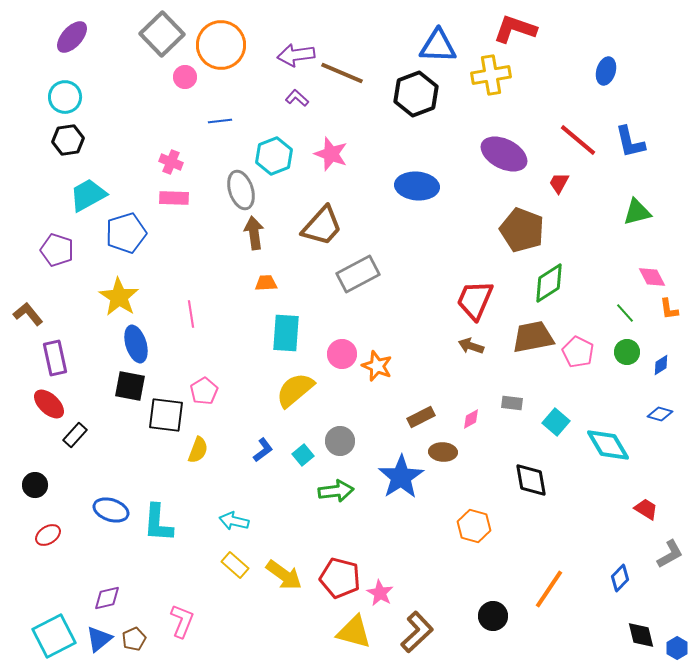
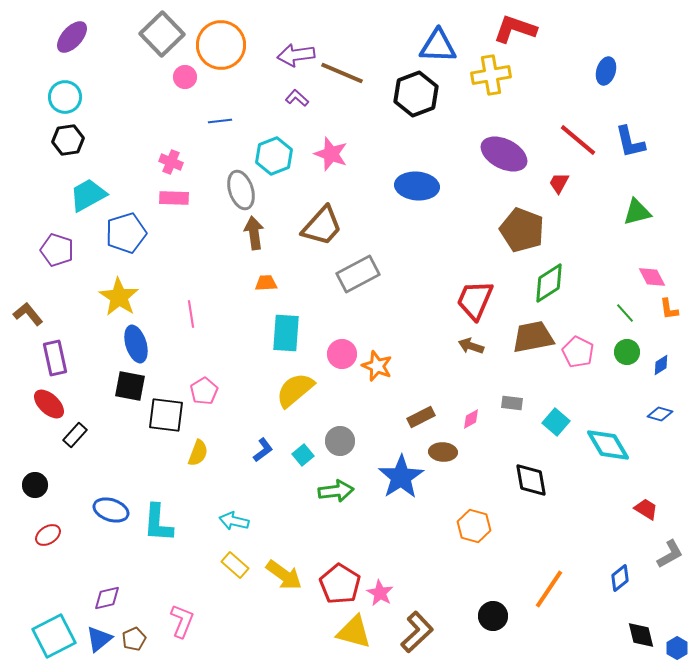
yellow semicircle at (198, 450): moved 3 px down
red pentagon at (340, 578): moved 6 px down; rotated 18 degrees clockwise
blue diamond at (620, 578): rotated 8 degrees clockwise
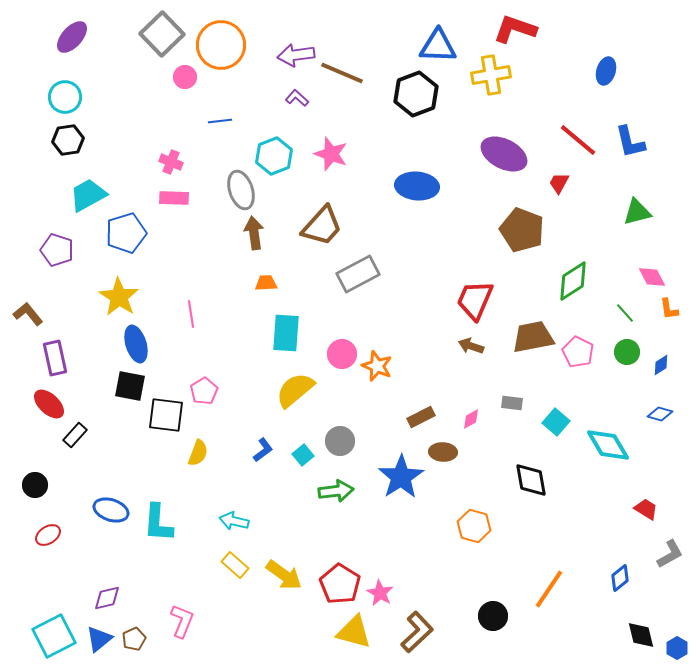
green diamond at (549, 283): moved 24 px right, 2 px up
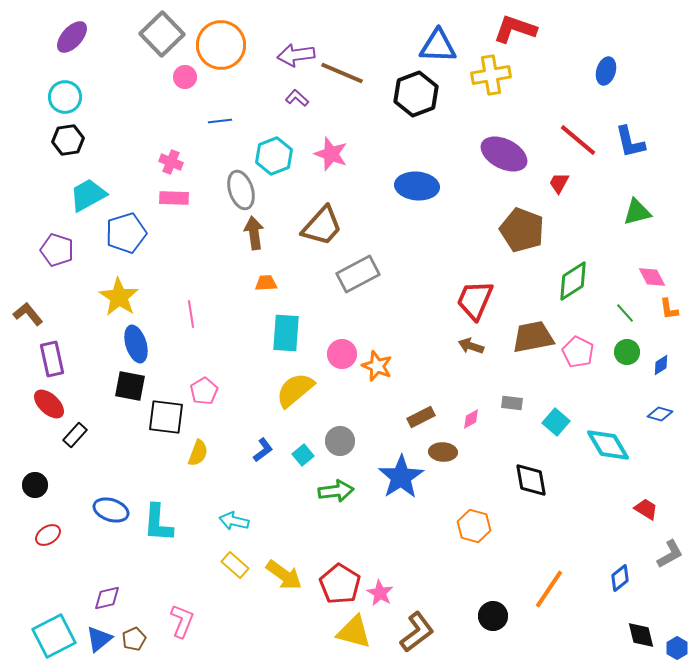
purple rectangle at (55, 358): moved 3 px left, 1 px down
black square at (166, 415): moved 2 px down
brown L-shape at (417, 632): rotated 6 degrees clockwise
